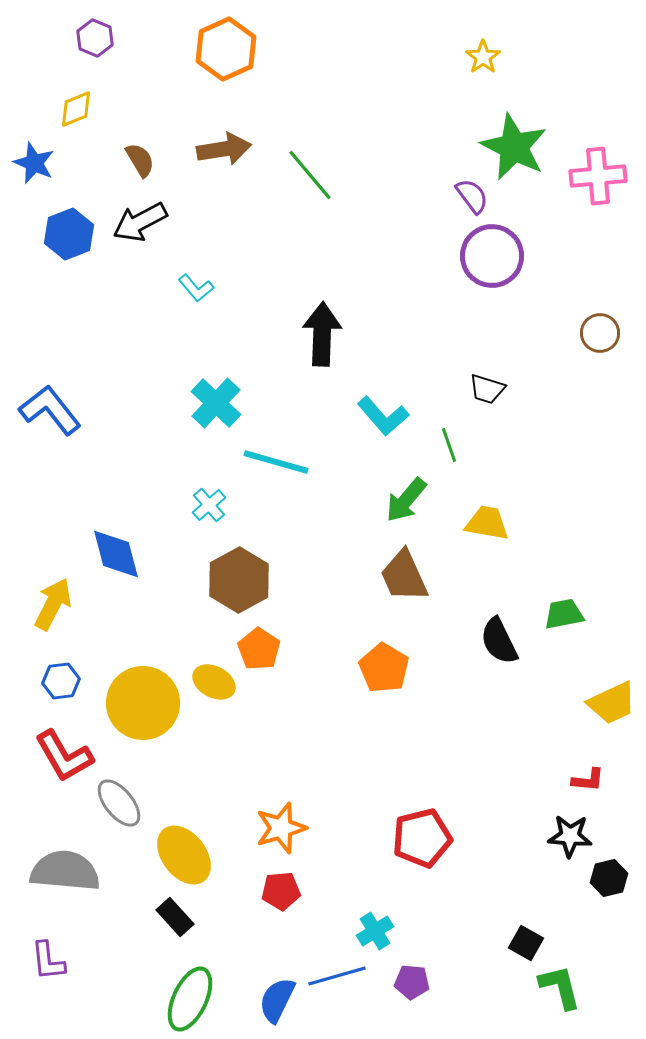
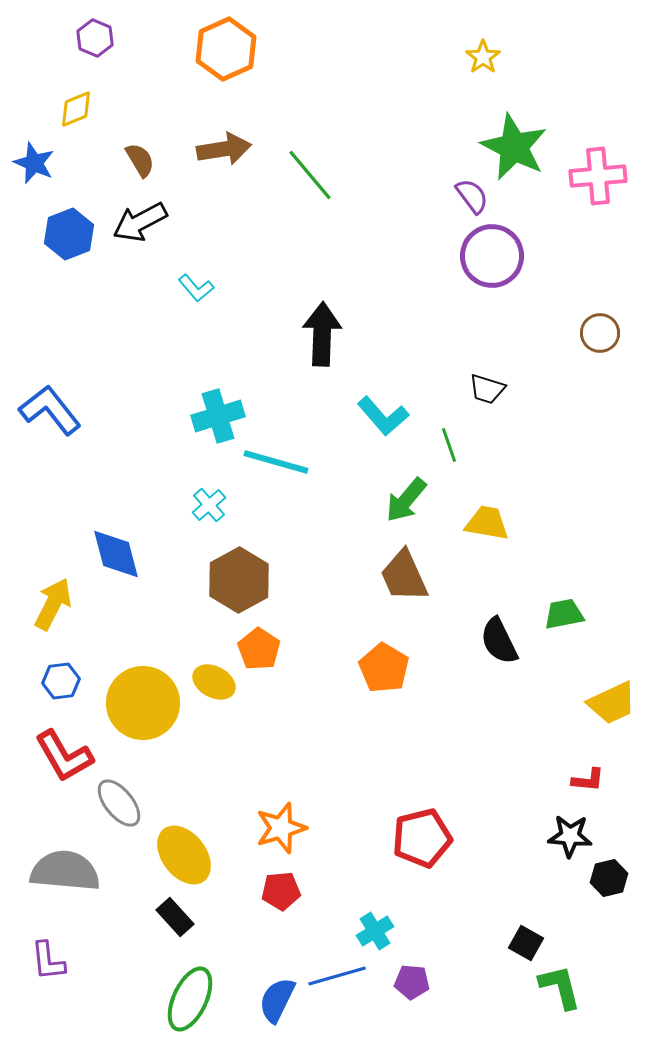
cyan cross at (216, 403): moved 2 px right, 13 px down; rotated 30 degrees clockwise
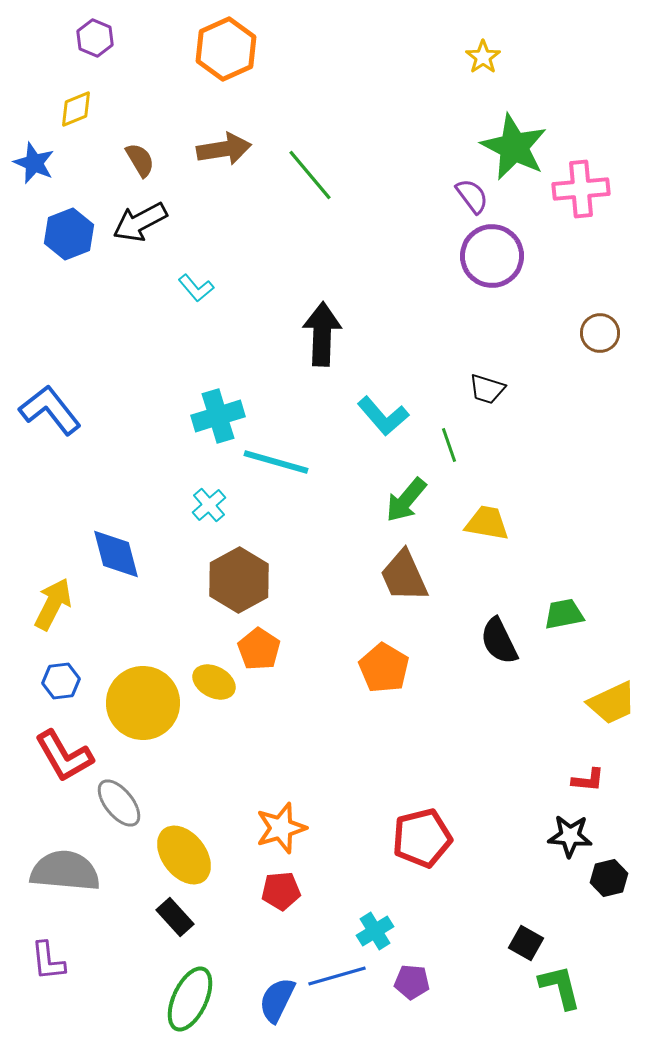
pink cross at (598, 176): moved 17 px left, 13 px down
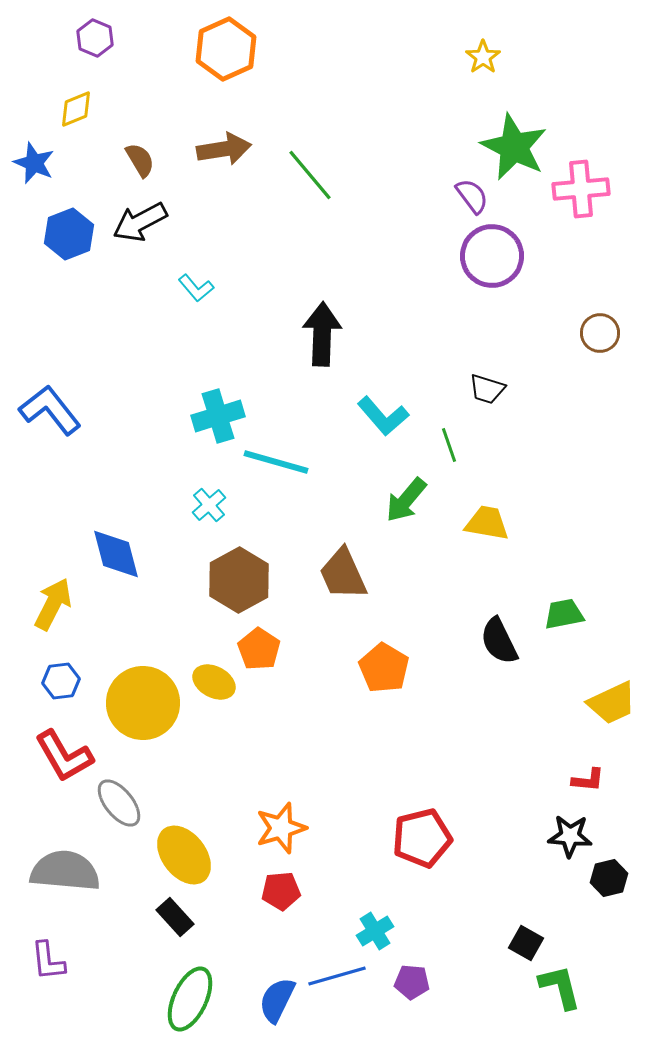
brown trapezoid at (404, 576): moved 61 px left, 2 px up
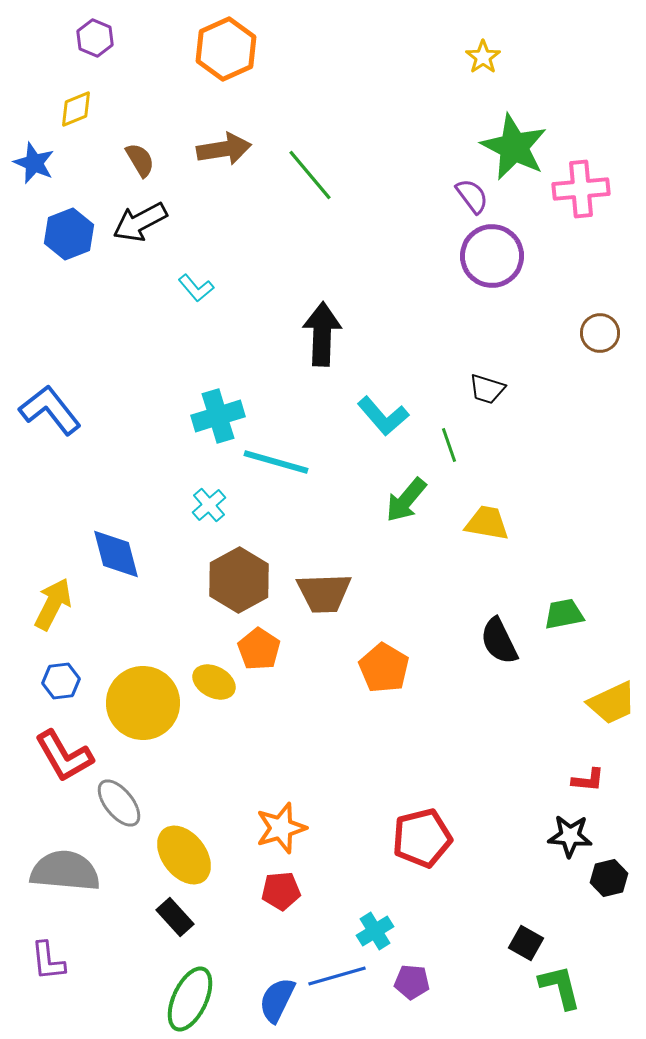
brown trapezoid at (343, 574): moved 19 px left, 19 px down; rotated 68 degrees counterclockwise
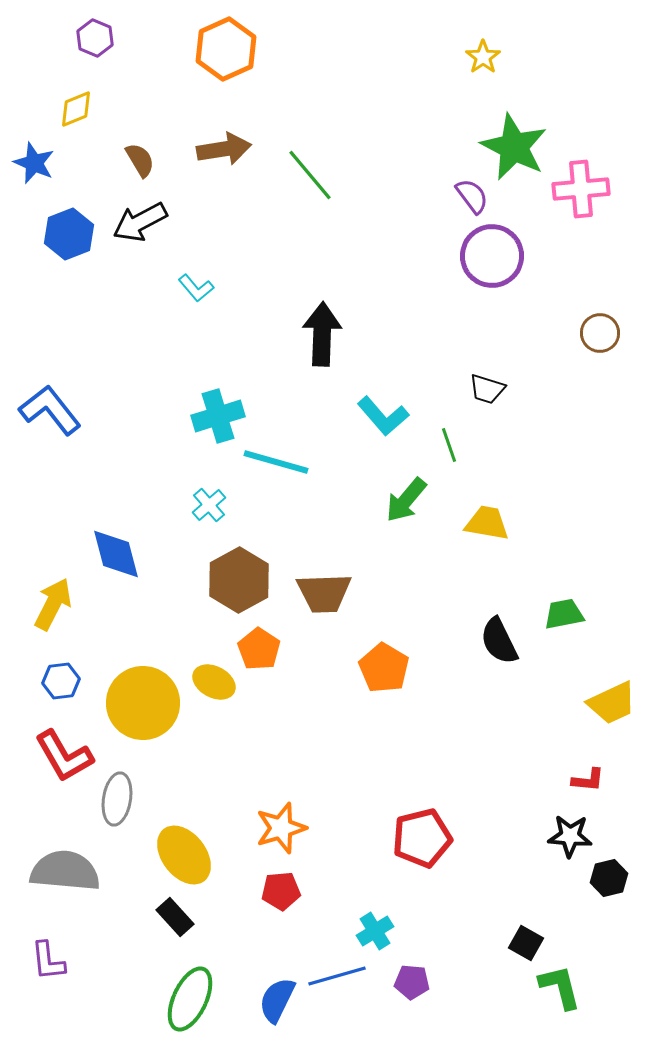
gray ellipse at (119, 803): moved 2 px left, 4 px up; rotated 48 degrees clockwise
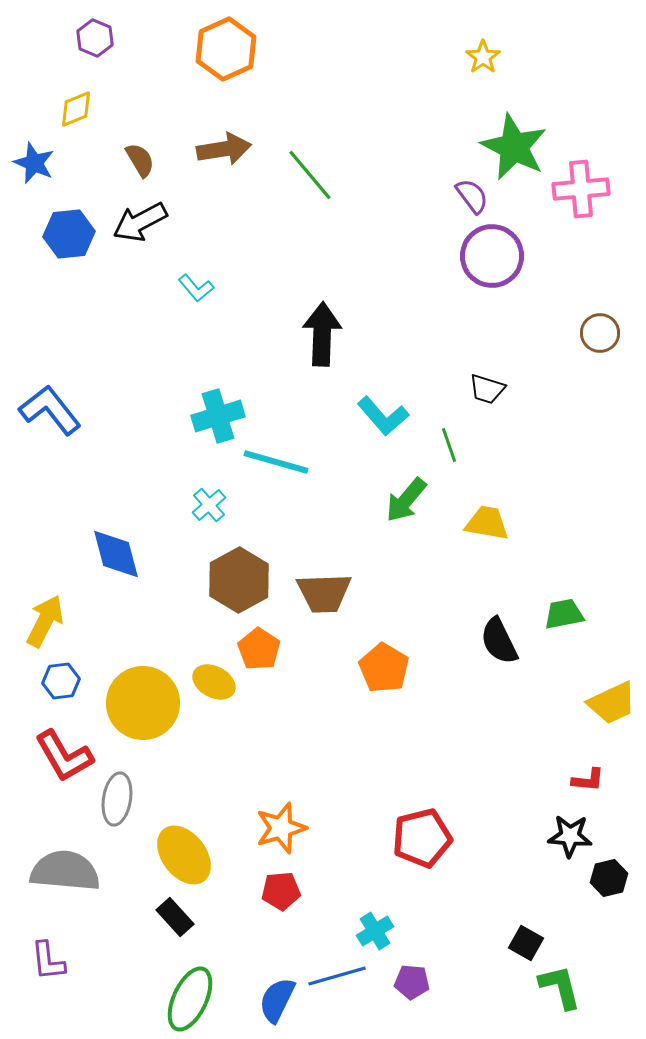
blue hexagon at (69, 234): rotated 15 degrees clockwise
yellow arrow at (53, 604): moved 8 px left, 17 px down
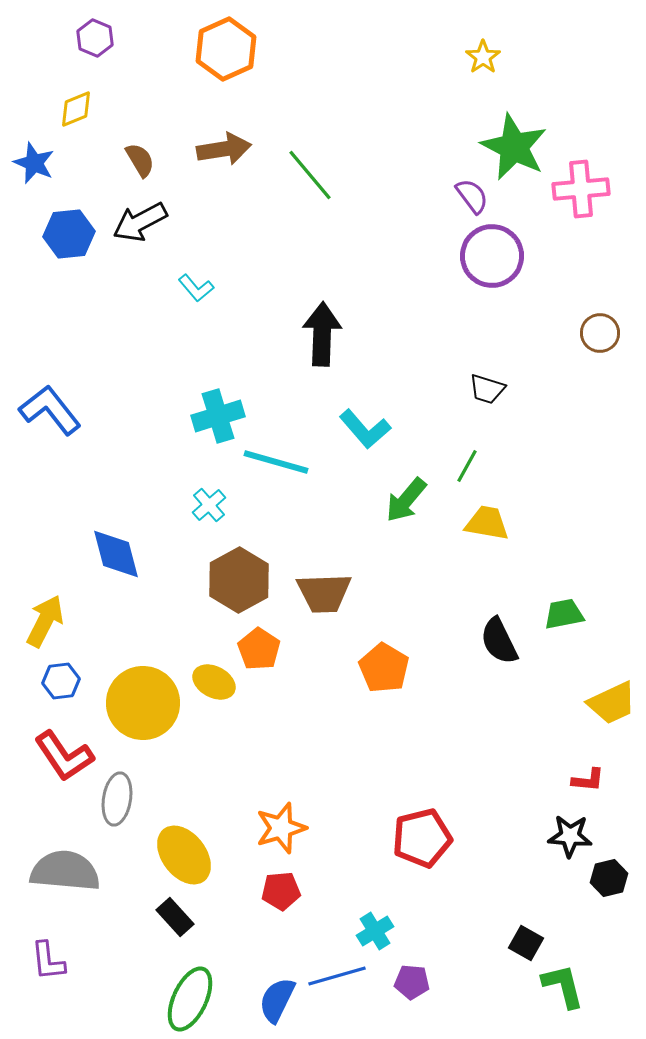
cyan L-shape at (383, 416): moved 18 px left, 13 px down
green line at (449, 445): moved 18 px right, 21 px down; rotated 48 degrees clockwise
red L-shape at (64, 756): rotated 4 degrees counterclockwise
green L-shape at (560, 987): moved 3 px right, 1 px up
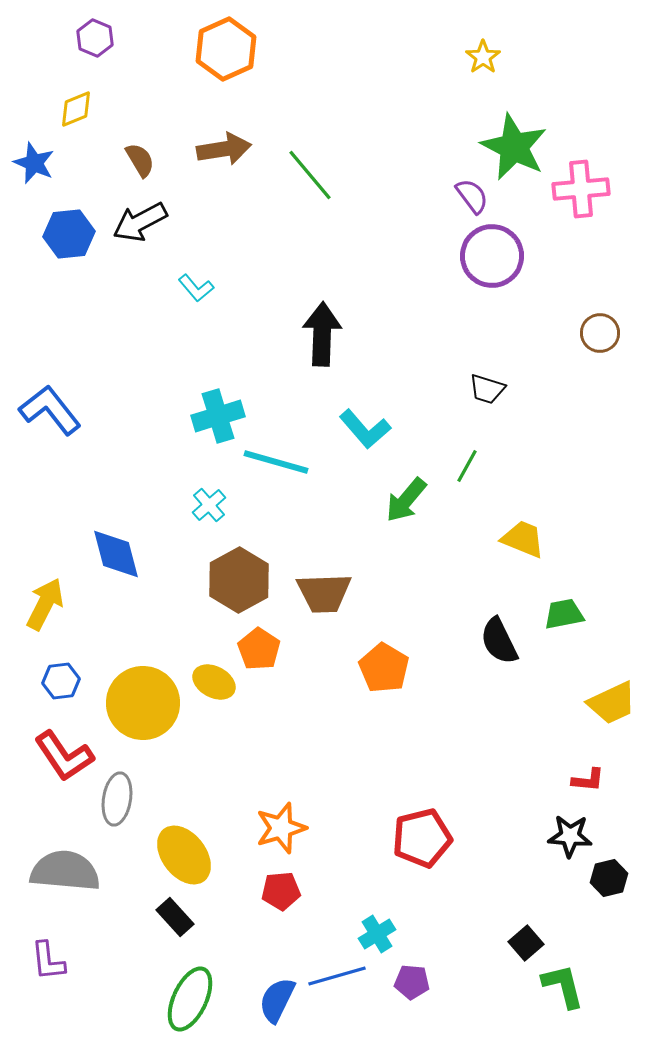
yellow trapezoid at (487, 523): moved 36 px right, 16 px down; rotated 12 degrees clockwise
yellow arrow at (45, 621): moved 17 px up
cyan cross at (375, 931): moved 2 px right, 3 px down
black square at (526, 943): rotated 20 degrees clockwise
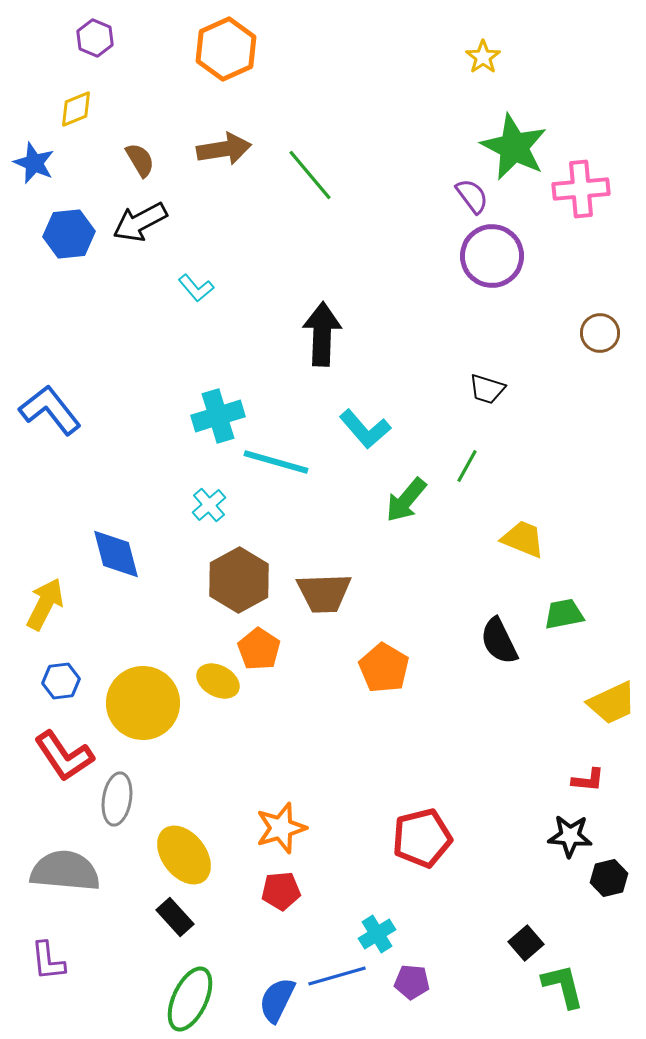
yellow ellipse at (214, 682): moved 4 px right, 1 px up
